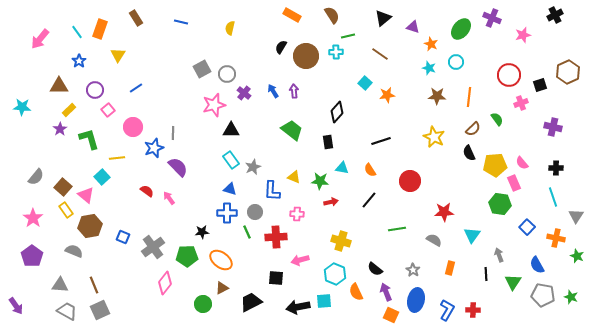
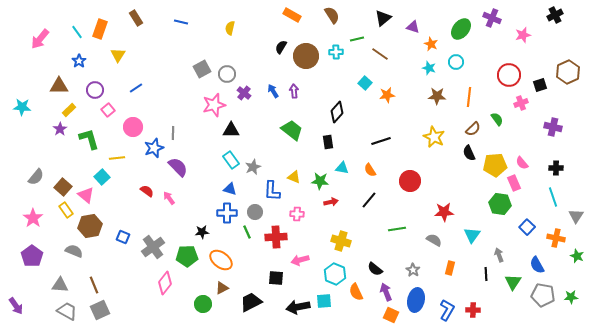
green line at (348, 36): moved 9 px right, 3 px down
green star at (571, 297): rotated 24 degrees counterclockwise
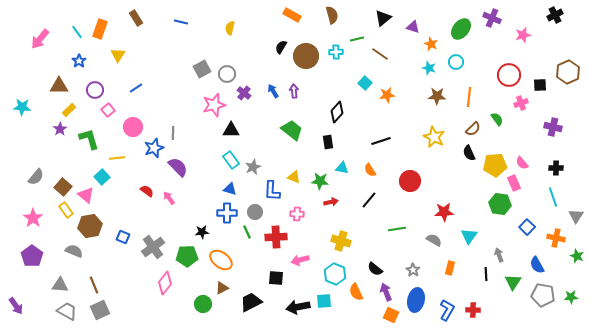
brown semicircle at (332, 15): rotated 18 degrees clockwise
black square at (540, 85): rotated 16 degrees clockwise
cyan triangle at (472, 235): moved 3 px left, 1 px down
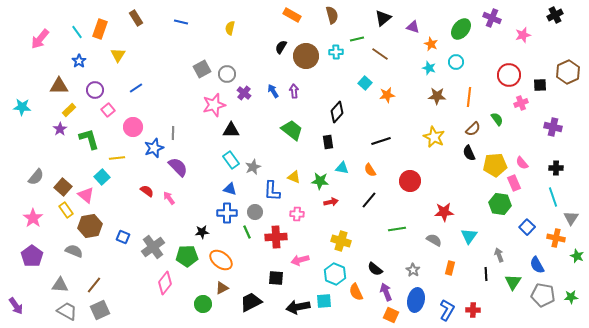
gray triangle at (576, 216): moved 5 px left, 2 px down
brown line at (94, 285): rotated 60 degrees clockwise
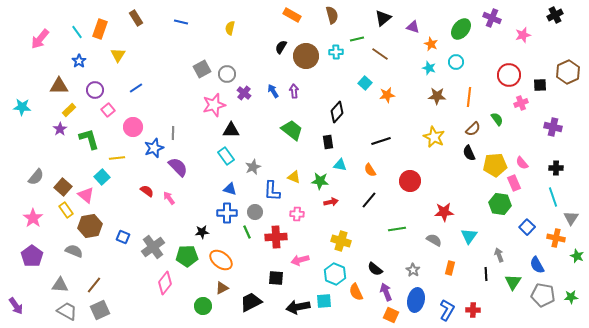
cyan rectangle at (231, 160): moved 5 px left, 4 px up
cyan triangle at (342, 168): moved 2 px left, 3 px up
green circle at (203, 304): moved 2 px down
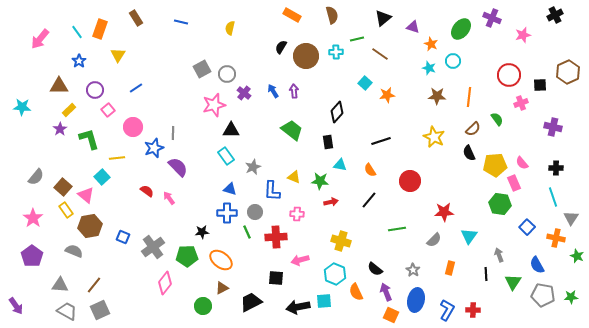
cyan circle at (456, 62): moved 3 px left, 1 px up
gray semicircle at (434, 240): rotated 105 degrees clockwise
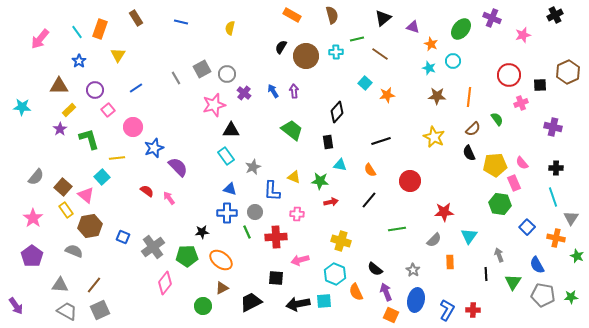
gray line at (173, 133): moved 3 px right, 55 px up; rotated 32 degrees counterclockwise
orange rectangle at (450, 268): moved 6 px up; rotated 16 degrees counterclockwise
black arrow at (298, 307): moved 3 px up
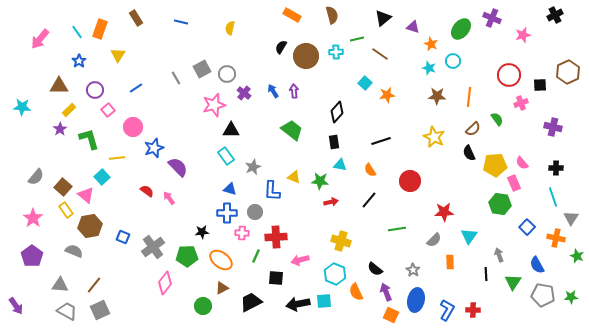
black rectangle at (328, 142): moved 6 px right
pink cross at (297, 214): moved 55 px left, 19 px down
green line at (247, 232): moved 9 px right, 24 px down; rotated 48 degrees clockwise
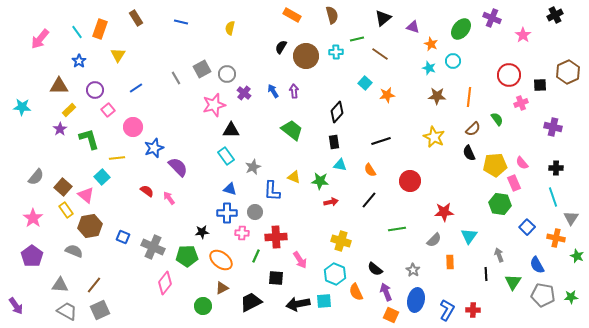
pink star at (523, 35): rotated 21 degrees counterclockwise
gray cross at (153, 247): rotated 30 degrees counterclockwise
pink arrow at (300, 260): rotated 108 degrees counterclockwise
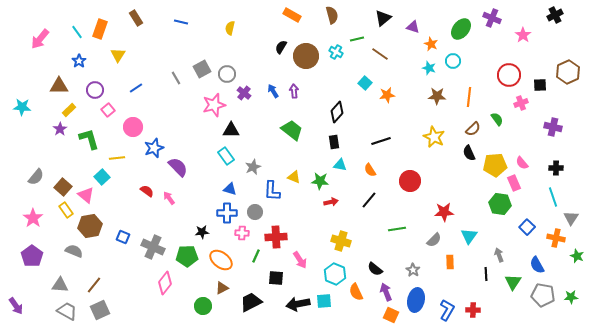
cyan cross at (336, 52): rotated 32 degrees clockwise
